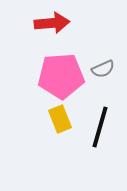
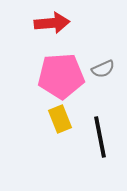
black line: moved 10 px down; rotated 27 degrees counterclockwise
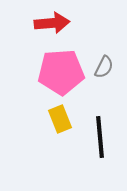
gray semicircle: moved 1 px right, 2 px up; rotated 40 degrees counterclockwise
pink pentagon: moved 4 px up
black line: rotated 6 degrees clockwise
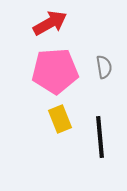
red arrow: moved 2 px left; rotated 24 degrees counterclockwise
gray semicircle: rotated 35 degrees counterclockwise
pink pentagon: moved 6 px left, 1 px up
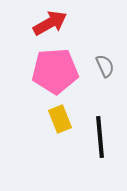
gray semicircle: moved 1 px right, 1 px up; rotated 15 degrees counterclockwise
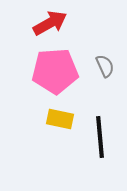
yellow rectangle: rotated 56 degrees counterclockwise
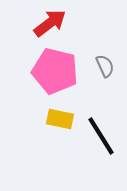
red arrow: rotated 8 degrees counterclockwise
pink pentagon: rotated 18 degrees clockwise
black line: moved 1 px right, 1 px up; rotated 27 degrees counterclockwise
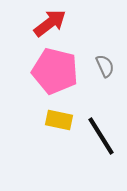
yellow rectangle: moved 1 px left, 1 px down
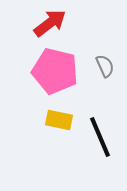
black line: moved 1 px left, 1 px down; rotated 9 degrees clockwise
